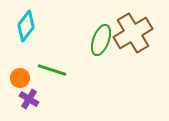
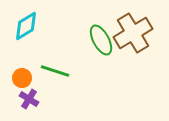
cyan diamond: rotated 20 degrees clockwise
green ellipse: rotated 48 degrees counterclockwise
green line: moved 3 px right, 1 px down
orange circle: moved 2 px right
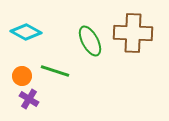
cyan diamond: moved 6 px down; rotated 60 degrees clockwise
brown cross: rotated 33 degrees clockwise
green ellipse: moved 11 px left, 1 px down
orange circle: moved 2 px up
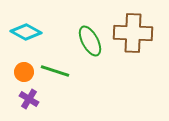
orange circle: moved 2 px right, 4 px up
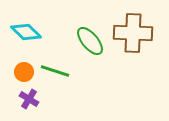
cyan diamond: rotated 16 degrees clockwise
green ellipse: rotated 12 degrees counterclockwise
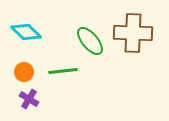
green line: moved 8 px right; rotated 24 degrees counterclockwise
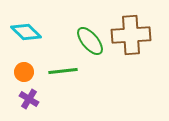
brown cross: moved 2 px left, 2 px down; rotated 6 degrees counterclockwise
